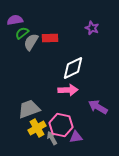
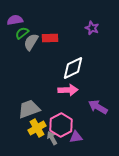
pink hexagon: rotated 20 degrees clockwise
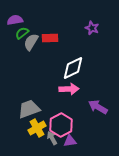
pink arrow: moved 1 px right, 1 px up
purple triangle: moved 6 px left, 4 px down
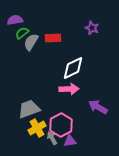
red rectangle: moved 3 px right
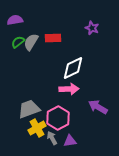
green semicircle: moved 4 px left, 9 px down
pink hexagon: moved 3 px left, 7 px up
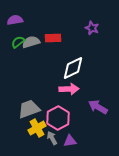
gray semicircle: rotated 42 degrees clockwise
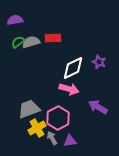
purple star: moved 7 px right, 34 px down
pink arrow: rotated 18 degrees clockwise
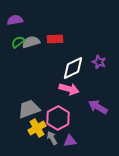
red rectangle: moved 2 px right, 1 px down
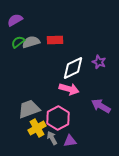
purple semicircle: rotated 21 degrees counterclockwise
red rectangle: moved 1 px down
purple arrow: moved 3 px right, 1 px up
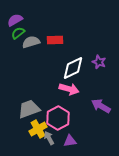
green semicircle: moved 9 px up
yellow cross: moved 1 px right, 1 px down
gray arrow: moved 3 px left
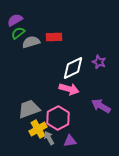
red rectangle: moved 1 px left, 3 px up
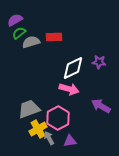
green semicircle: moved 1 px right
purple star: rotated 16 degrees counterclockwise
